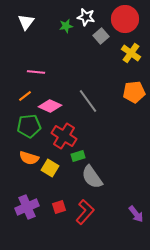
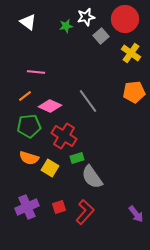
white star: rotated 24 degrees counterclockwise
white triangle: moved 2 px right; rotated 30 degrees counterclockwise
green rectangle: moved 1 px left, 2 px down
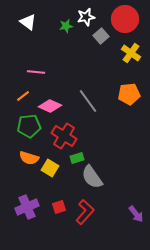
orange pentagon: moved 5 px left, 2 px down
orange line: moved 2 px left
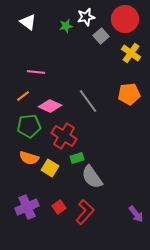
red square: rotated 16 degrees counterclockwise
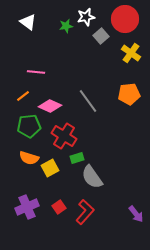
yellow square: rotated 30 degrees clockwise
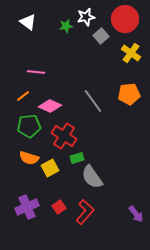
gray line: moved 5 px right
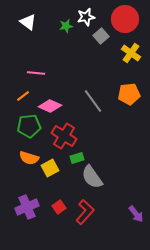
pink line: moved 1 px down
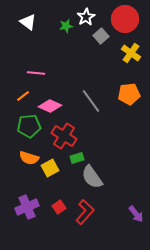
white star: rotated 18 degrees counterclockwise
gray line: moved 2 px left
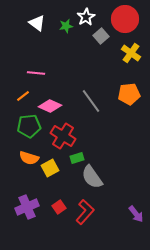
white triangle: moved 9 px right, 1 px down
red cross: moved 1 px left
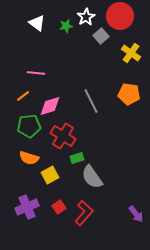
red circle: moved 5 px left, 3 px up
orange pentagon: rotated 15 degrees clockwise
gray line: rotated 10 degrees clockwise
pink diamond: rotated 40 degrees counterclockwise
yellow square: moved 7 px down
red L-shape: moved 1 px left, 1 px down
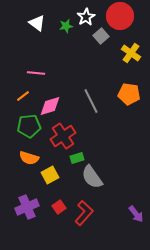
red cross: rotated 25 degrees clockwise
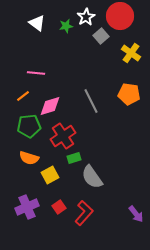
green rectangle: moved 3 px left
